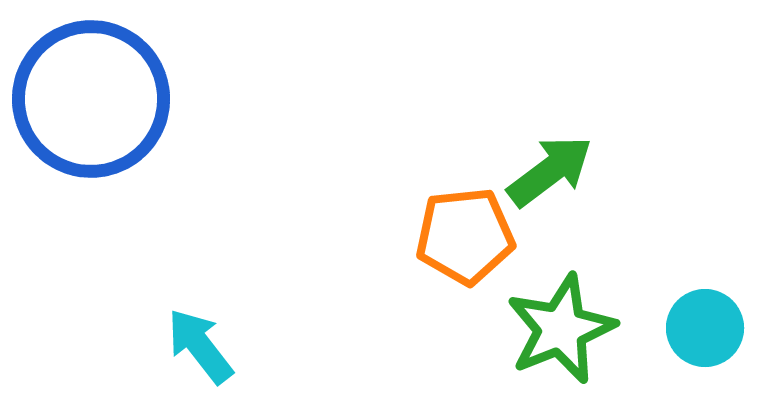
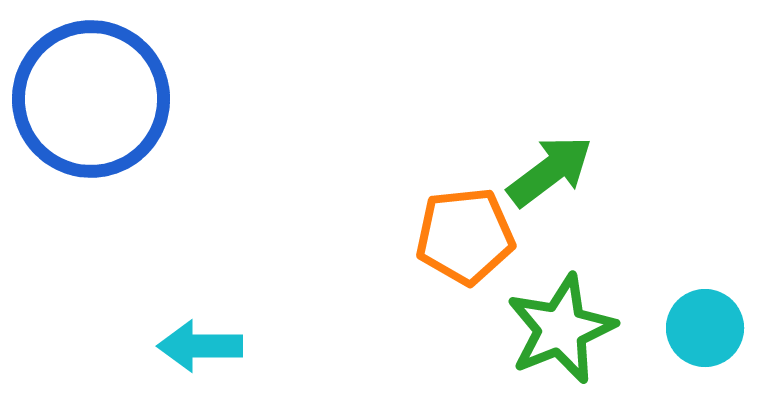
cyan arrow: rotated 52 degrees counterclockwise
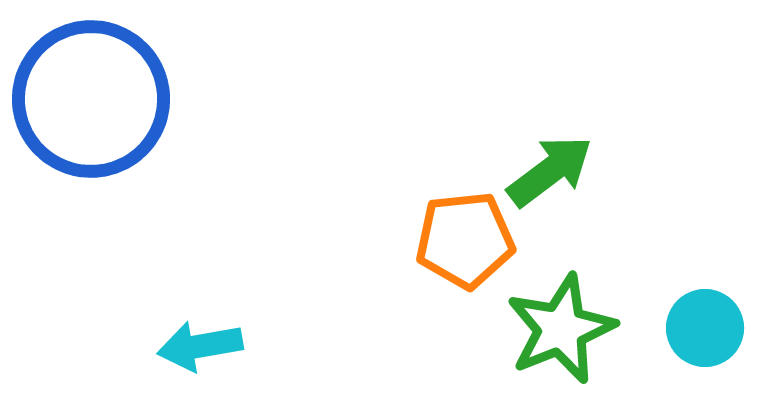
orange pentagon: moved 4 px down
cyan arrow: rotated 10 degrees counterclockwise
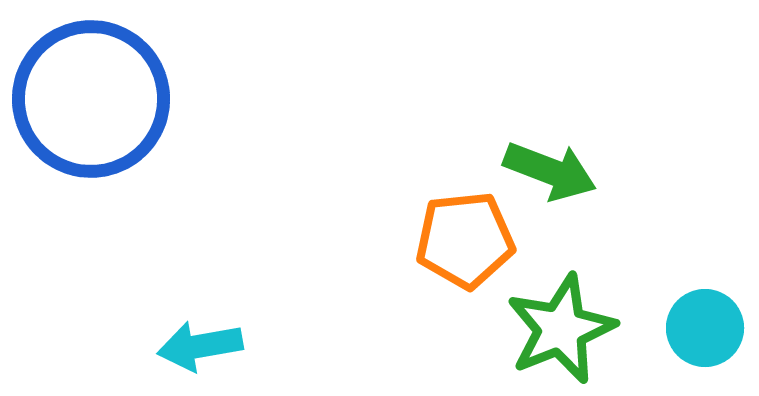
green arrow: rotated 58 degrees clockwise
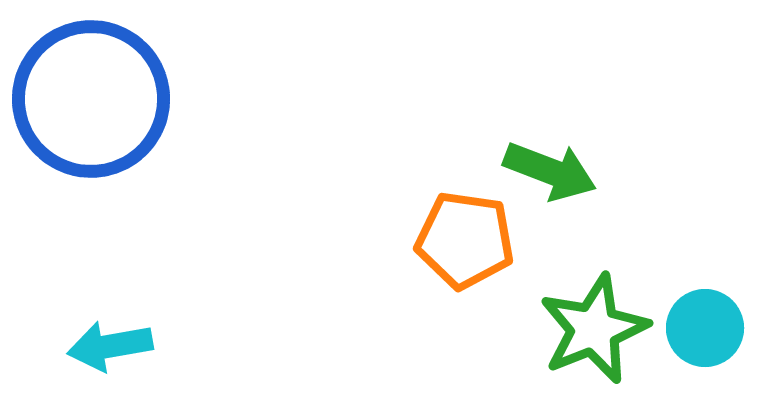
orange pentagon: rotated 14 degrees clockwise
green star: moved 33 px right
cyan arrow: moved 90 px left
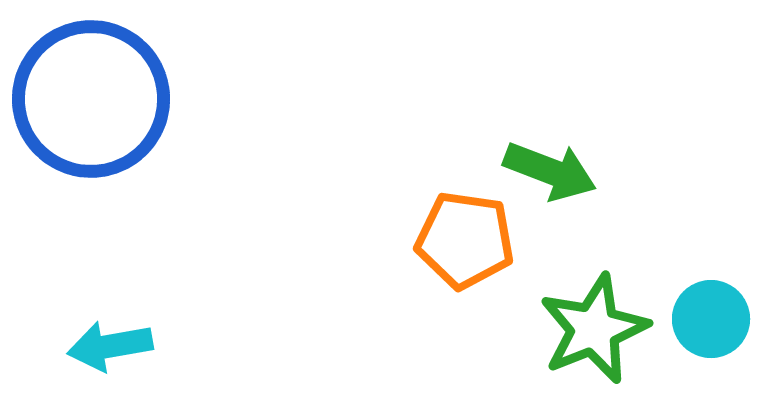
cyan circle: moved 6 px right, 9 px up
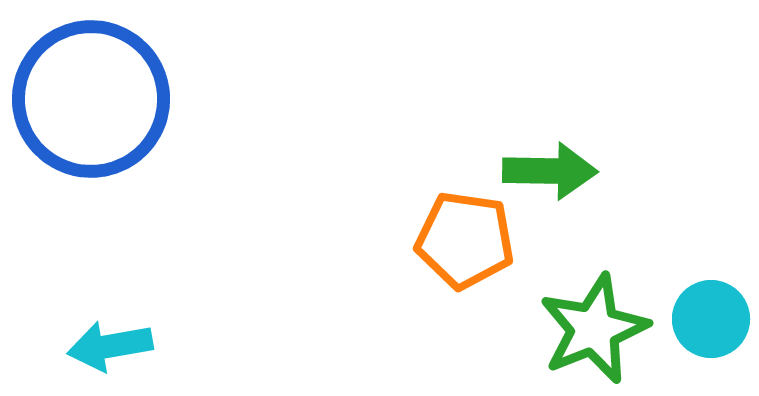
green arrow: rotated 20 degrees counterclockwise
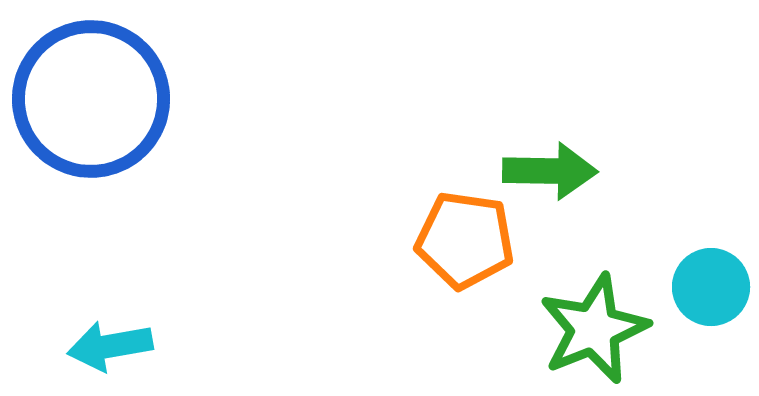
cyan circle: moved 32 px up
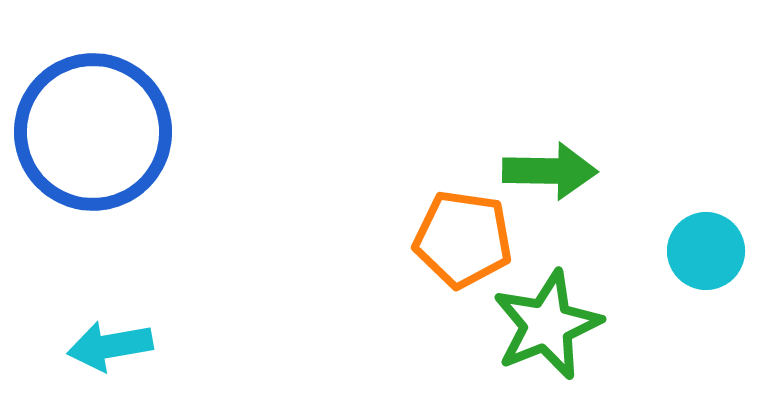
blue circle: moved 2 px right, 33 px down
orange pentagon: moved 2 px left, 1 px up
cyan circle: moved 5 px left, 36 px up
green star: moved 47 px left, 4 px up
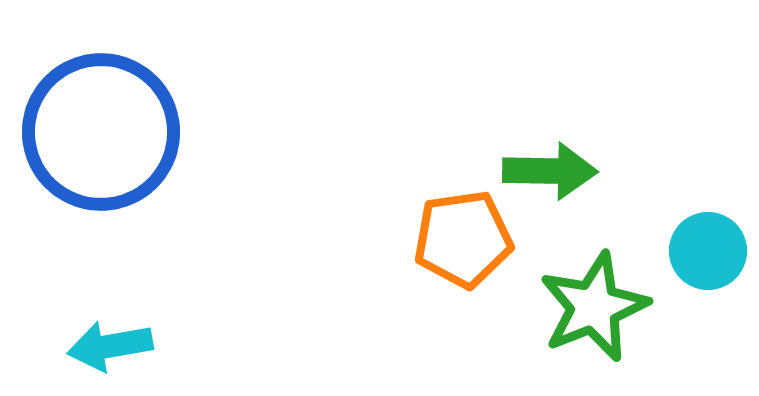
blue circle: moved 8 px right
orange pentagon: rotated 16 degrees counterclockwise
cyan circle: moved 2 px right
green star: moved 47 px right, 18 px up
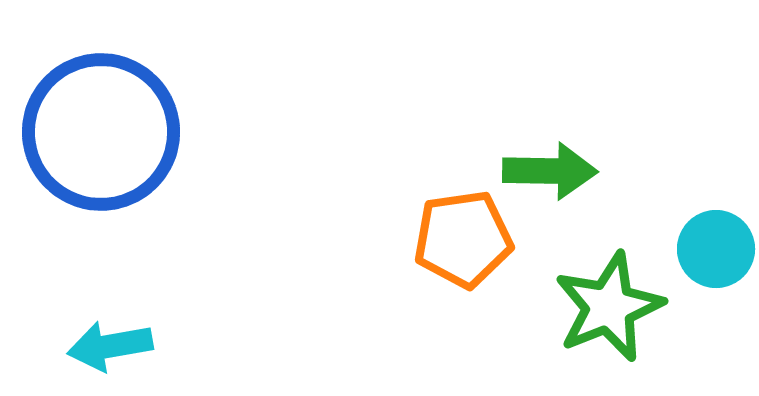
cyan circle: moved 8 px right, 2 px up
green star: moved 15 px right
